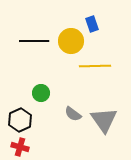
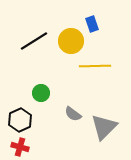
black line: rotated 32 degrees counterclockwise
gray triangle: moved 7 px down; rotated 20 degrees clockwise
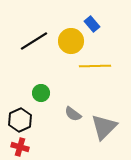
blue rectangle: rotated 21 degrees counterclockwise
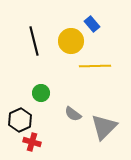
black line: rotated 72 degrees counterclockwise
red cross: moved 12 px right, 5 px up
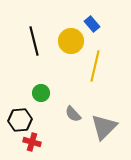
yellow line: rotated 76 degrees counterclockwise
gray semicircle: rotated 12 degrees clockwise
black hexagon: rotated 20 degrees clockwise
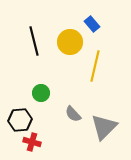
yellow circle: moved 1 px left, 1 px down
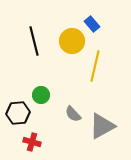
yellow circle: moved 2 px right, 1 px up
green circle: moved 2 px down
black hexagon: moved 2 px left, 7 px up
gray triangle: moved 2 px left, 1 px up; rotated 16 degrees clockwise
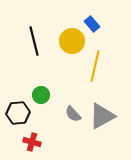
gray triangle: moved 10 px up
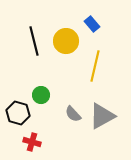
yellow circle: moved 6 px left
black hexagon: rotated 20 degrees clockwise
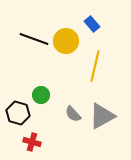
black line: moved 2 px up; rotated 56 degrees counterclockwise
